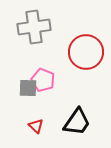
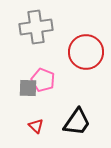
gray cross: moved 2 px right
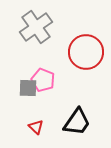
gray cross: rotated 28 degrees counterclockwise
red triangle: moved 1 px down
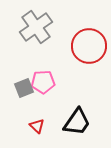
red circle: moved 3 px right, 6 px up
pink pentagon: moved 2 px down; rotated 25 degrees counterclockwise
gray square: moved 4 px left; rotated 24 degrees counterclockwise
red triangle: moved 1 px right, 1 px up
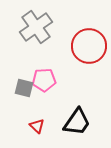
pink pentagon: moved 1 px right, 2 px up
gray square: rotated 36 degrees clockwise
